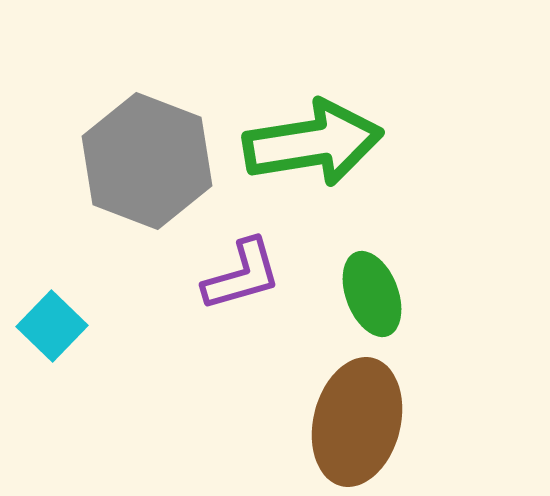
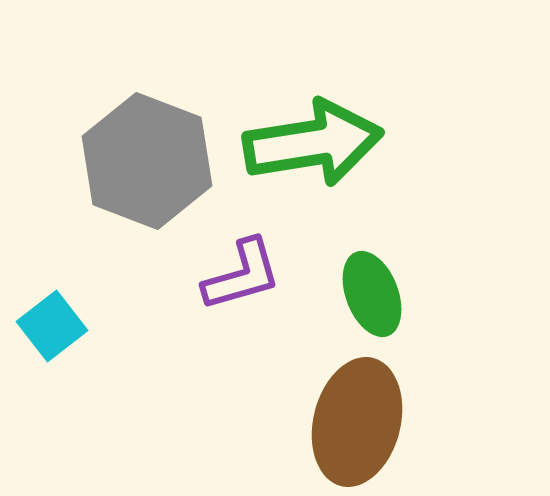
cyan square: rotated 8 degrees clockwise
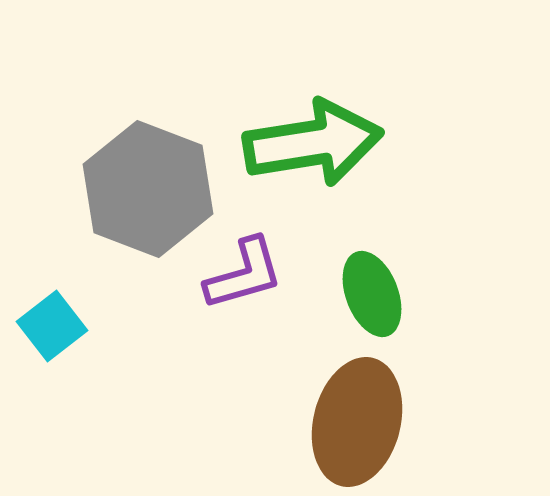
gray hexagon: moved 1 px right, 28 px down
purple L-shape: moved 2 px right, 1 px up
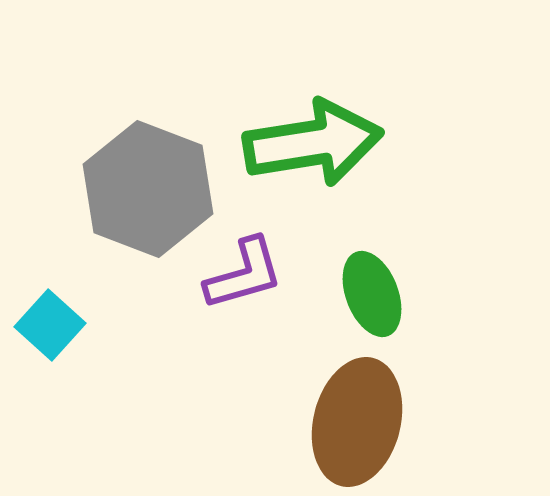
cyan square: moved 2 px left, 1 px up; rotated 10 degrees counterclockwise
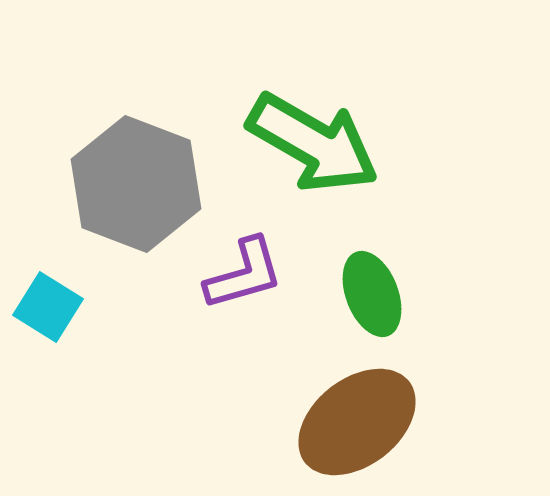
green arrow: rotated 39 degrees clockwise
gray hexagon: moved 12 px left, 5 px up
cyan square: moved 2 px left, 18 px up; rotated 10 degrees counterclockwise
brown ellipse: rotated 38 degrees clockwise
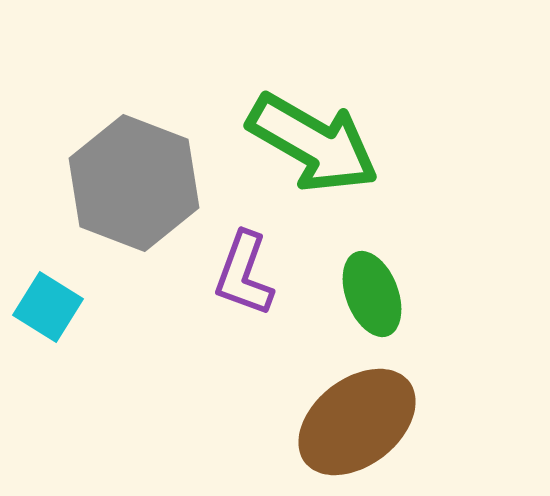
gray hexagon: moved 2 px left, 1 px up
purple L-shape: rotated 126 degrees clockwise
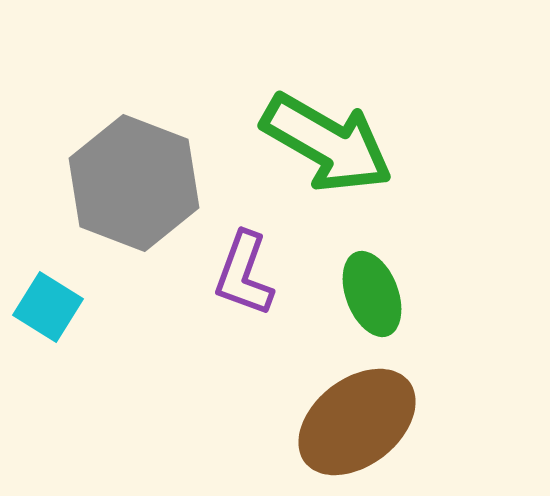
green arrow: moved 14 px right
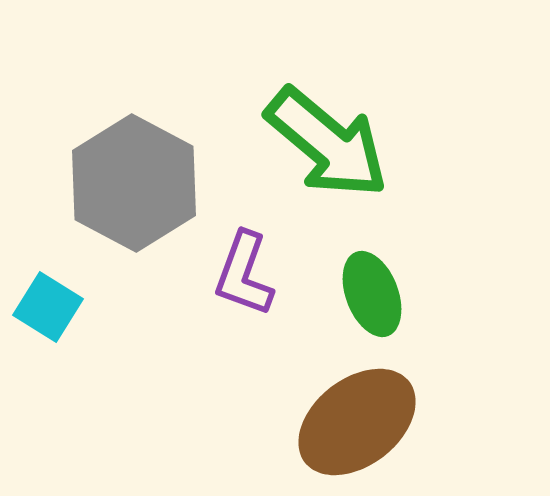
green arrow: rotated 10 degrees clockwise
gray hexagon: rotated 7 degrees clockwise
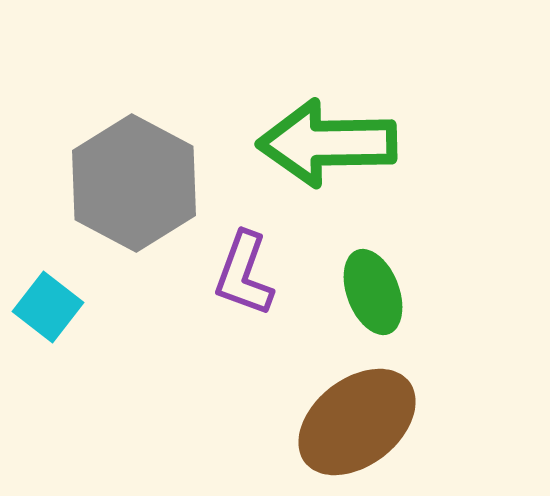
green arrow: rotated 139 degrees clockwise
green ellipse: moved 1 px right, 2 px up
cyan square: rotated 6 degrees clockwise
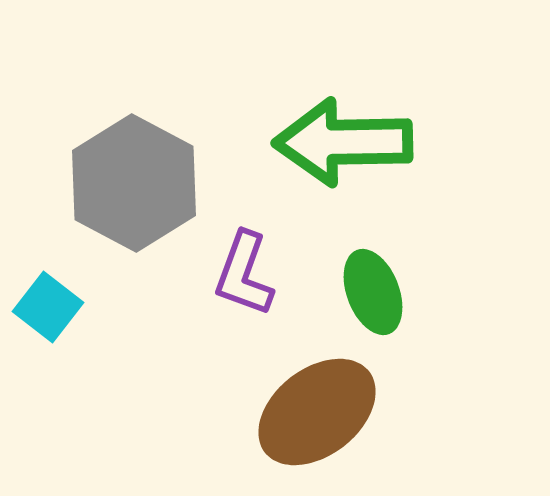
green arrow: moved 16 px right, 1 px up
brown ellipse: moved 40 px left, 10 px up
